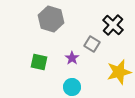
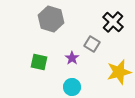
black cross: moved 3 px up
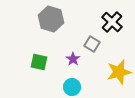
black cross: moved 1 px left
purple star: moved 1 px right, 1 px down
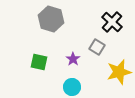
gray square: moved 5 px right, 3 px down
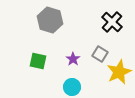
gray hexagon: moved 1 px left, 1 px down
gray square: moved 3 px right, 7 px down
green square: moved 1 px left, 1 px up
yellow star: rotated 10 degrees counterclockwise
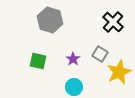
black cross: moved 1 px right
cyan circle: moved 2 px right
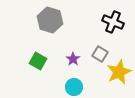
black cross: rotated 20 degrees counterclockwise
green square: rotated 18 degrees clockwise
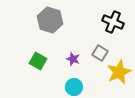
gray square: moved 1 px up
purple star: rotated 16 degrees counterclockwise
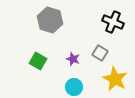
yellow star: moved 4 px left, 7 px down; rotated 20 degrees counterclockwise
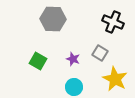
gray hexagon: moved 3 px right, 1 px up; rotated 15 degrees counterclockwise
